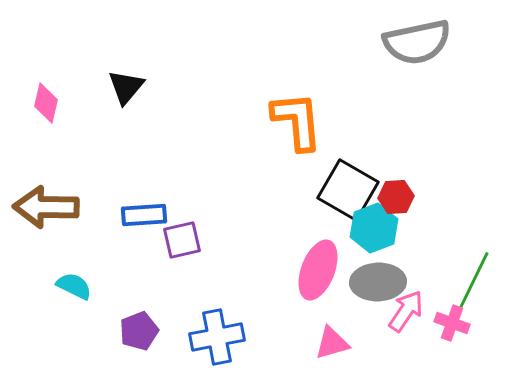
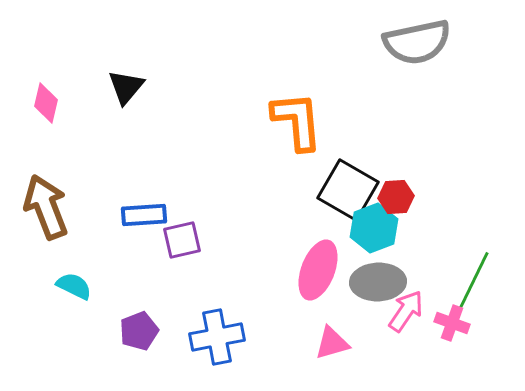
brown arrow: rotated 68 degrees clockwise
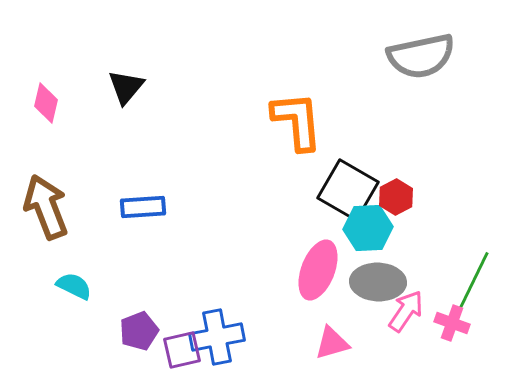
gray semicircle: moved 4 px right, 14 px down
red hexagon: rotated 24 degrees counterclockwise
blue rectangle: moved 1 px left, 8 px up
cyan hexagon: moved 6 px left; rotated 18 degrees clockwise
purple square: moved 110 px down
gray ellipse: rotated 4 degrees clockwise
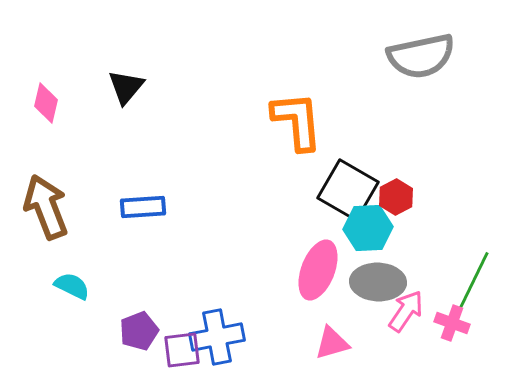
cyan semicircle: moved 2 px left
purple square: rotated 6 degrees clockwise
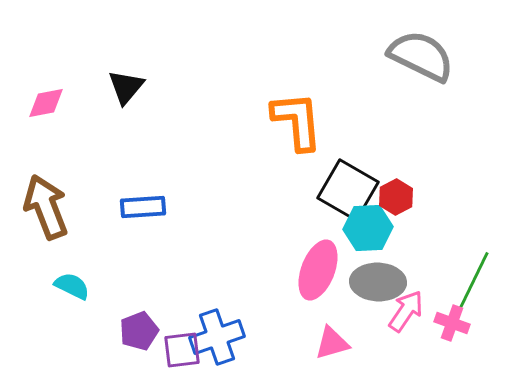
gray semicircle: rotated 142 degrees counterclockwise
pink diamond: rotated 66 degrees clockwise
blue cross: rotated 8 degrees counterclockwise
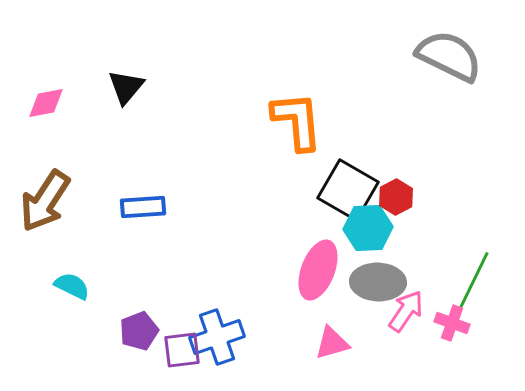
gray semicircle: moved 28 px right
brown arrow: moved 1 px left, 6 px up; rotated 126 degrees counterclockwise
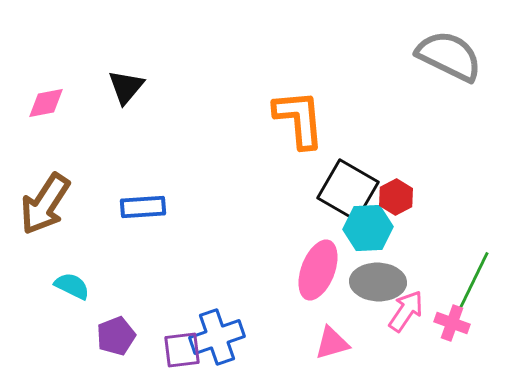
orange L-shape: moved 2 px right, 2 px up
brown arrow: moved 3 px down
purple pentagon: moved 23 px left, 5 px down
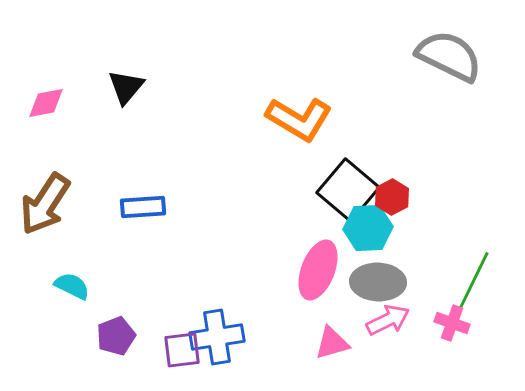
orange L-shape: rotated 126 degrees clockwise
black square: rotated 10 degrees clockwise
red hexagon: moved 4 px left
pink arrow: moved 18 px left, 9 px down; rotated 30 degrees clockwise
blue cross: rotated 10 degrees clockwise
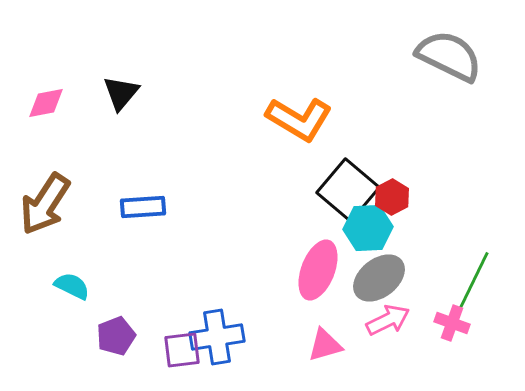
black triangle: moved 5 px left, 6 px down
gray ellipse: moved 1 px right, 4 px up; rotated 40 degrees counterclockwise
pink triangle: moved 7 px left, 2 px down
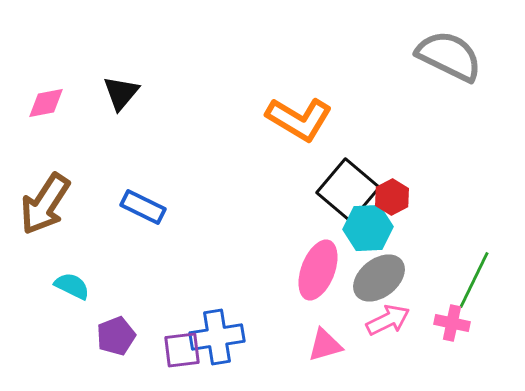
blue rectangle: rotated 30 degrees clockwise
pink cross: rotated 8 degrees counterclockwise
